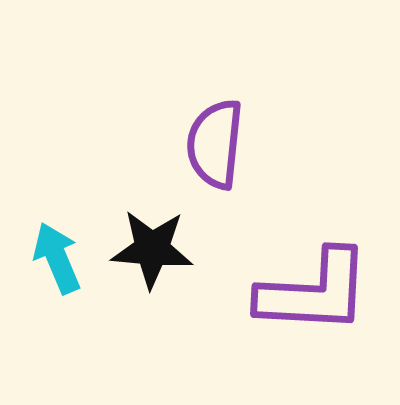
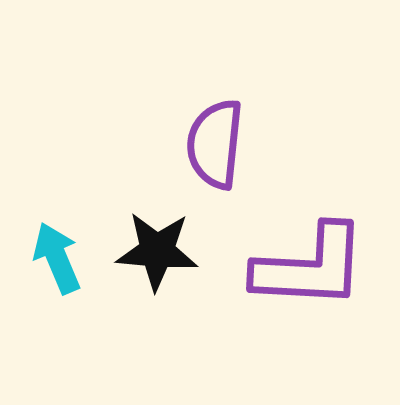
black star: moved 5 px right, 2 px down
purple L-shape: moved 4 px left, 25 px up
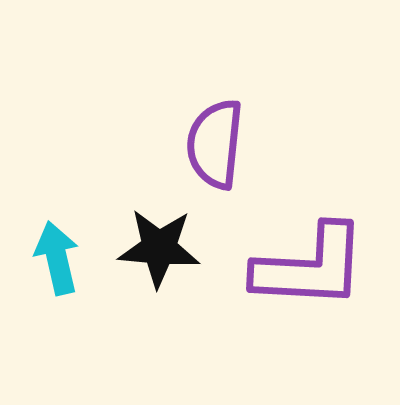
black star: moved 2 px right, 3 px up
cyan arrow: rotated 10 degrees clockwise
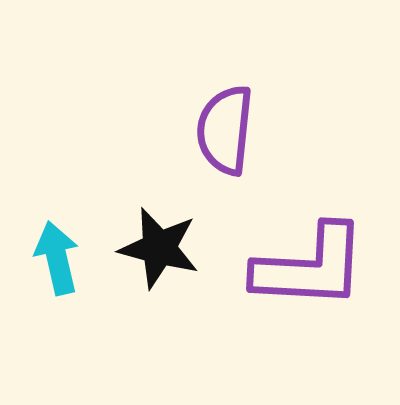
purple semicircle: moved 10 px right, 14 px up
black star: rotated 10 degrees clockwise
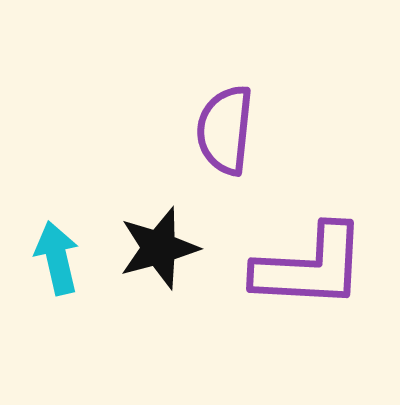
black star: rotated 30 degrees counterclockwise
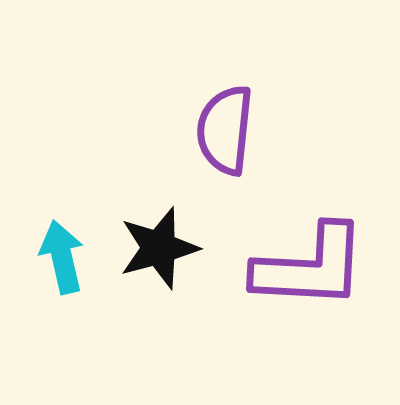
cyan arrow: moved 5 px right, 1 px up
